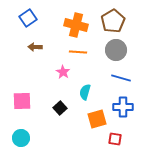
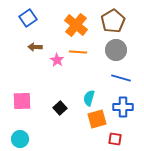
orange cross: rotated 25 degrees clockwise
pink star: moved 6 px left, 12 px up
cyan semicircle: moved 4 px right, 6 px down
cyan circle: moved 1 px left, 1 px down
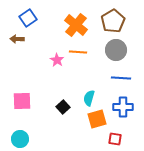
brown arrow: moved 18 px left, 8 px up
blue line: rotated 12 degrees counterclockwise
black square: moved 3 px right, 1 px up
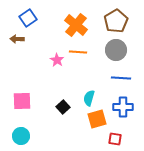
brown pentagon: moved 3 px right
cyan circle: moved 1 px right, 3 px up
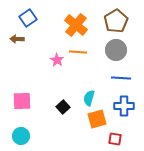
blue cross: moved 1 px right, 1 px up
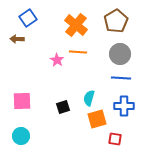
gray circle: moved 4 px right, 4 px down
black square: rotated 24 degrees clockwise
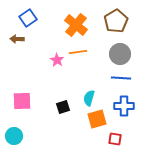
orange line: rotated 12 degrees counterclockwise
cyan circle: moved 7 px left
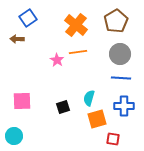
red square: moved 2 px left
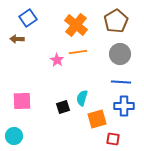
blue line: moved 4 px down
cyan semicircle: moved 7 px left
